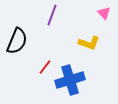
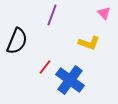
blue cross: rotated 36 degrees counterclockwise
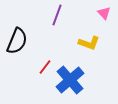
purple line: moved 5 px right
blue cross: rotated 12 degrees clockwise
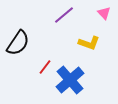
purple line: moved 7 px right; rotated 30 degrees clockwise
black semicircle: moved 1 px right, 2 px down; rotated 12 degrees clockwise
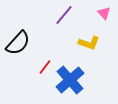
purple line: rotated 10 degrees counterclockwise
black semicircle: rotated 8 degrees clockwise
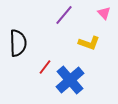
black semicircle: rotated 44 degrees counterclockwise
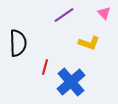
purple line: rotated 15 degrees clockwise
red line: rotated 21 degrees counterclockwise
blue cross: moved 1 px right, 2 px down
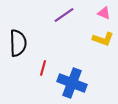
pink triangle: rotated 24 degrees counterclockwise
yellow L-shape: moved 14 px right, 4 px up
red line: moved 2 px left, 1 px down
blue cross: moved 1 px right, 1 px down; rotated 28 degrees counterclockwise
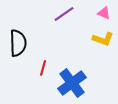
purple line: moved 1 px up
blue cross: rotated 32 degrees clockwise
